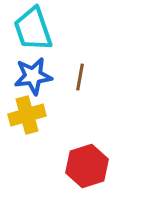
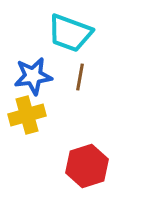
cyan trapezoid: moved 37 px right, 4 px down; rotated 51 degrees counterclockwise
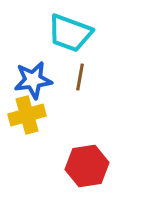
blue star: moved 4 px down
red hexagon: rotated 9 degrees clockwise
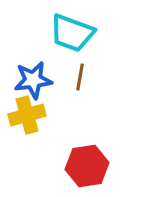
cyan trapezoid: moved 2 px right
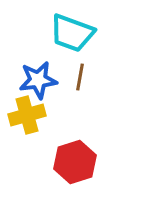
blue star: moved 5 px right
red hexagon: moved 12 px left, 4 px up; rotated 9 degrees counterclockwise
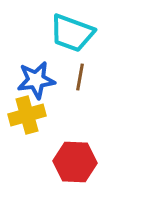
blue star: moved 2 px left
red hexagon: rotated 21 degrees clockwise
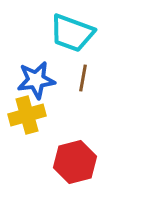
brown line: moved 3 px right, 1 px down
red hexagon: rotated 18 degrees counterclockwise
